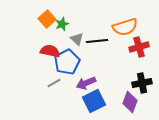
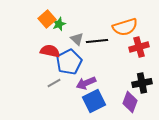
green star: moved 3 px left
blue pentagon: moved 2 px right
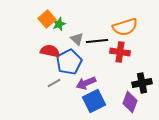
red cross: moved 19 px left, 5 px down; rotated 24 degrees clockwise
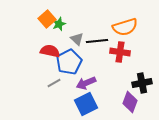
blue square: moved 8 px left, 3 px down
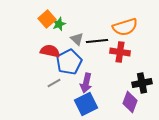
purple arrow: rotated 54 degrees counterclockwise
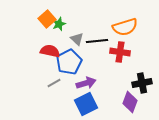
purple arrow: rotated 120 degrees counterclockwise
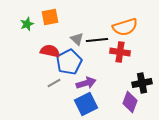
orange square: moved 3 px right, 2 px up; rotated 30 degrees clockwise
green star: moved 32 px left
black line: moved 1 px up
